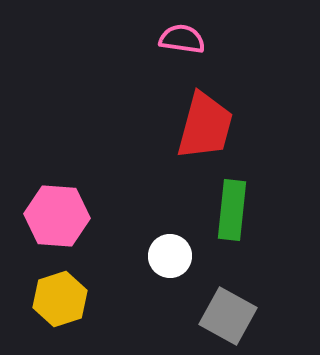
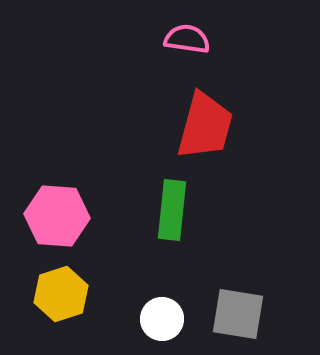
pink semicircle: moved 5 px right
green rectangle: moved 60 px left
white circle: moved 8 px left, 63 px down
yellow hexagon: moved 1 px right, 5 px up
gray square: moved 10 px right, 2 px up; rotated 20 degrees counterclockwise
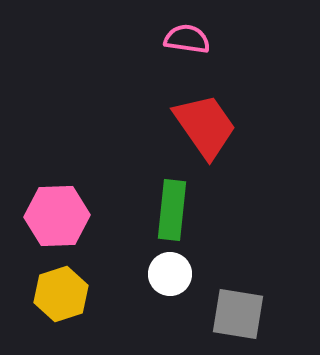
red trapezoid: rotated 50 degrees counterclockwise
pink hexagon: rotated 6 degrees counterclockwise
white circle: moved 8 px right, 45 px up
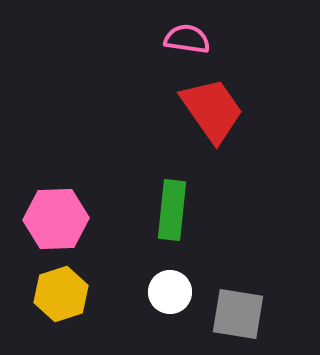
red trapezoid: moved 7 px right, 16 px up
pink hexagon: moved 1 px left, 3 px down
white circle: moved 18 px down
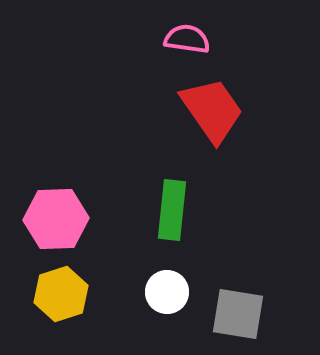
white circle: moved 3 px left
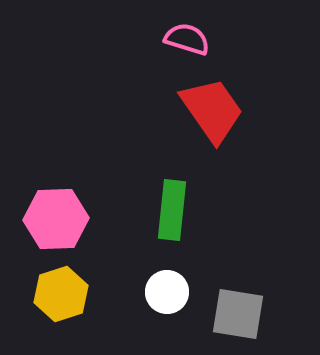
pink semicircle: rotated 9 degrees clockwise
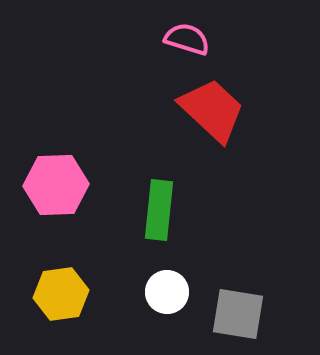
red trapezoid: rotated 12 degrees counterclockwise
green rectangle: moved 13 px left
pink hexagon: moved 34 px up
yellow hexagon: rotated 10 degrees clockwise
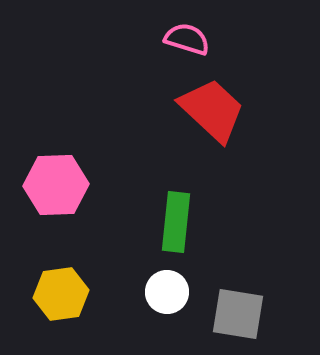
green rectangle: moved 17 px right, 12 px down
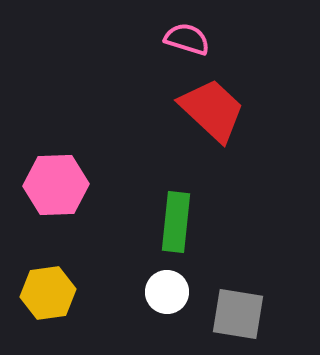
yellow hexagon: moved 13 px left, 1 px up
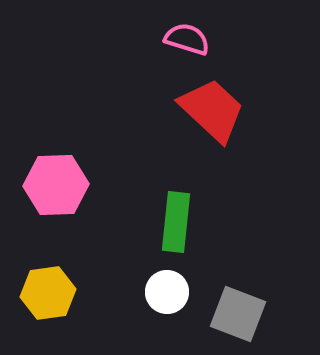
gray square: rotated 12 degrees clockwise
